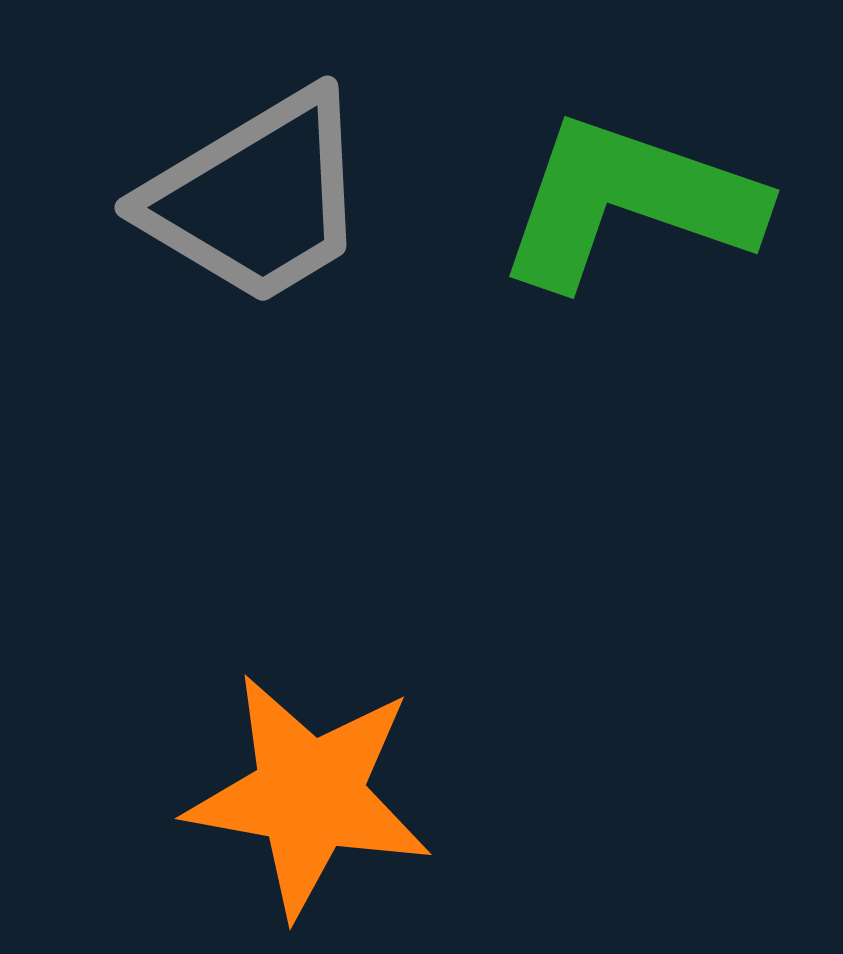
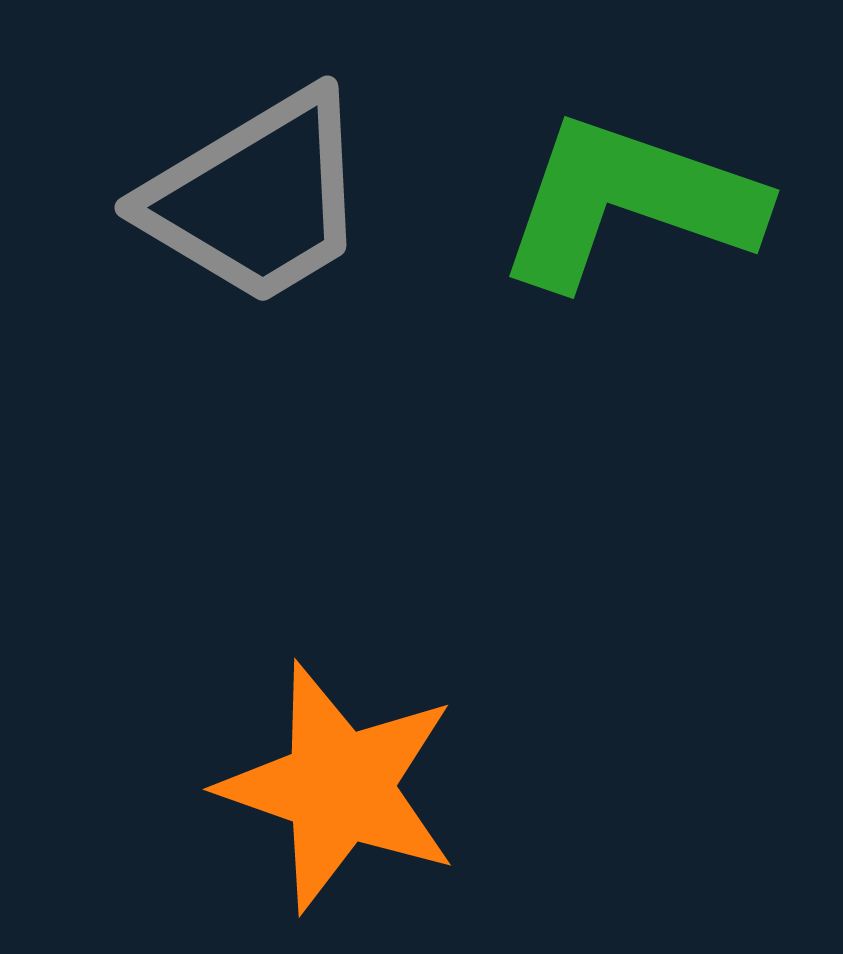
orange star: moved 30 px right, 8 px up; rotated 9 degrees clockwise
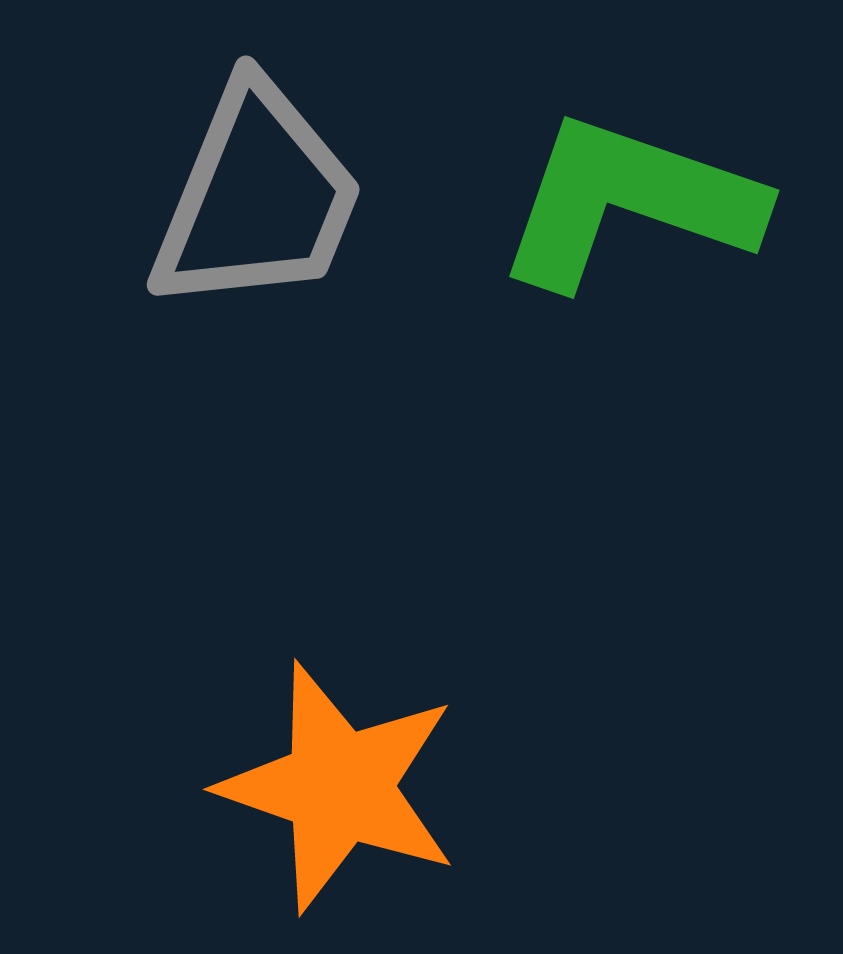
gray trapezoid: rotated 37 degrees counterclockwise
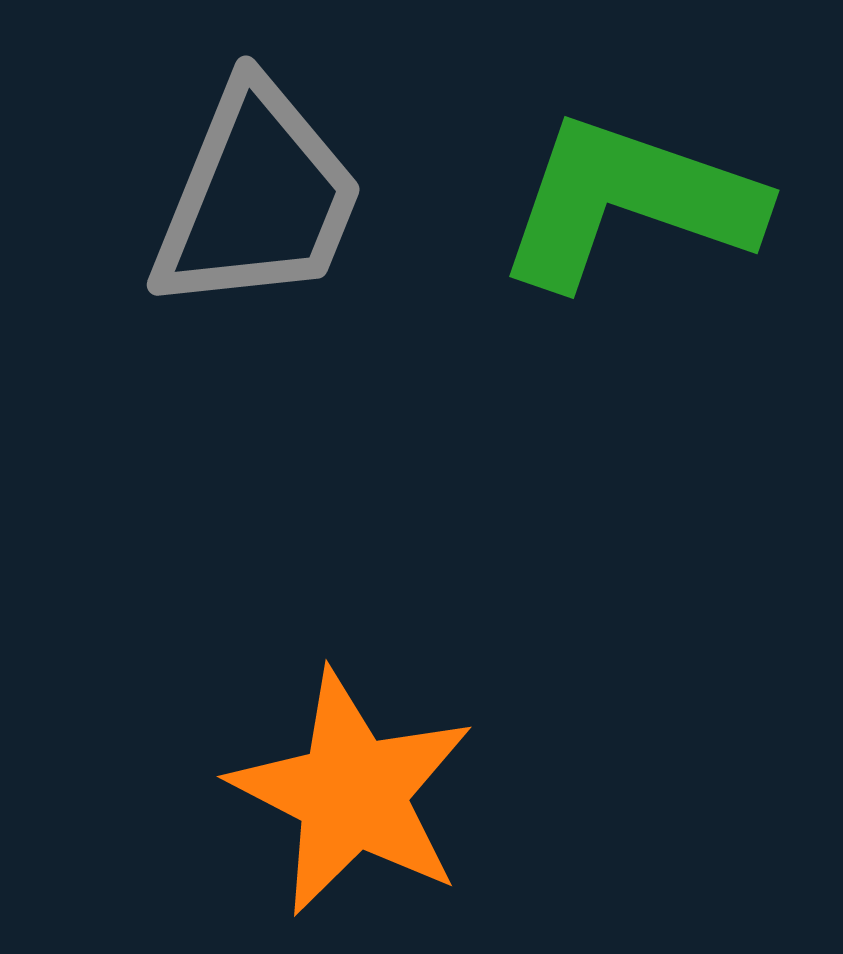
orange star: moved 13 px right, 6 px down; rotated 8 degrees clockwise
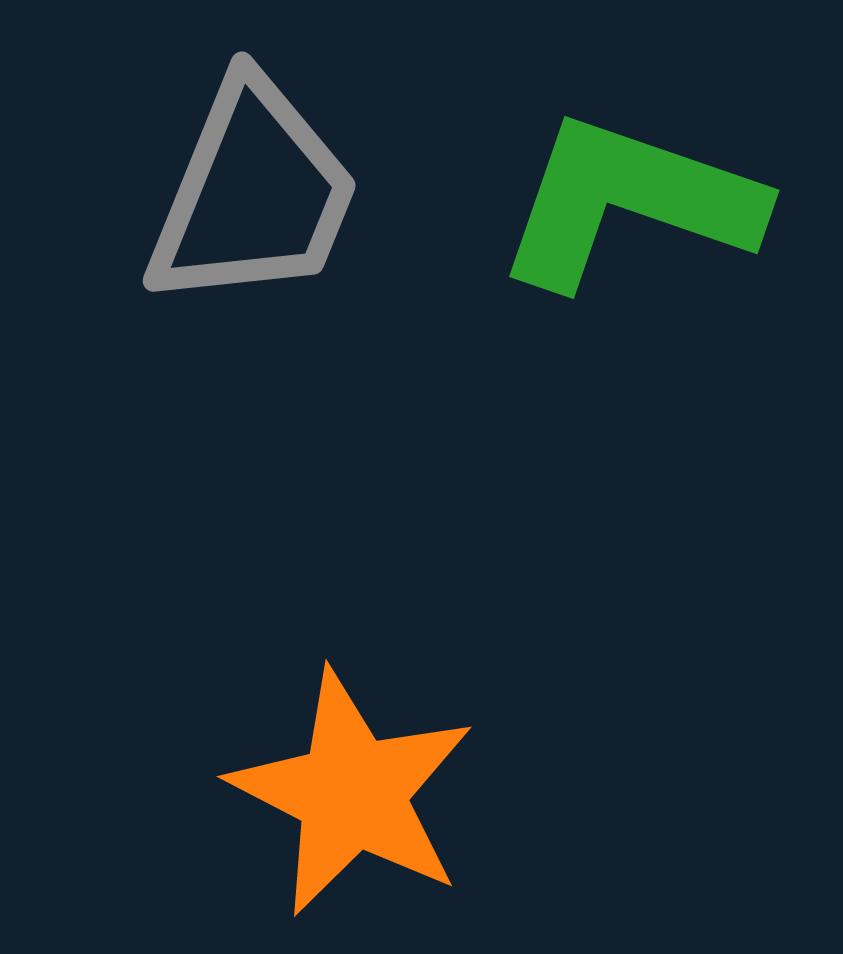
gray trapezoid: moved 4 px left, 4 px up
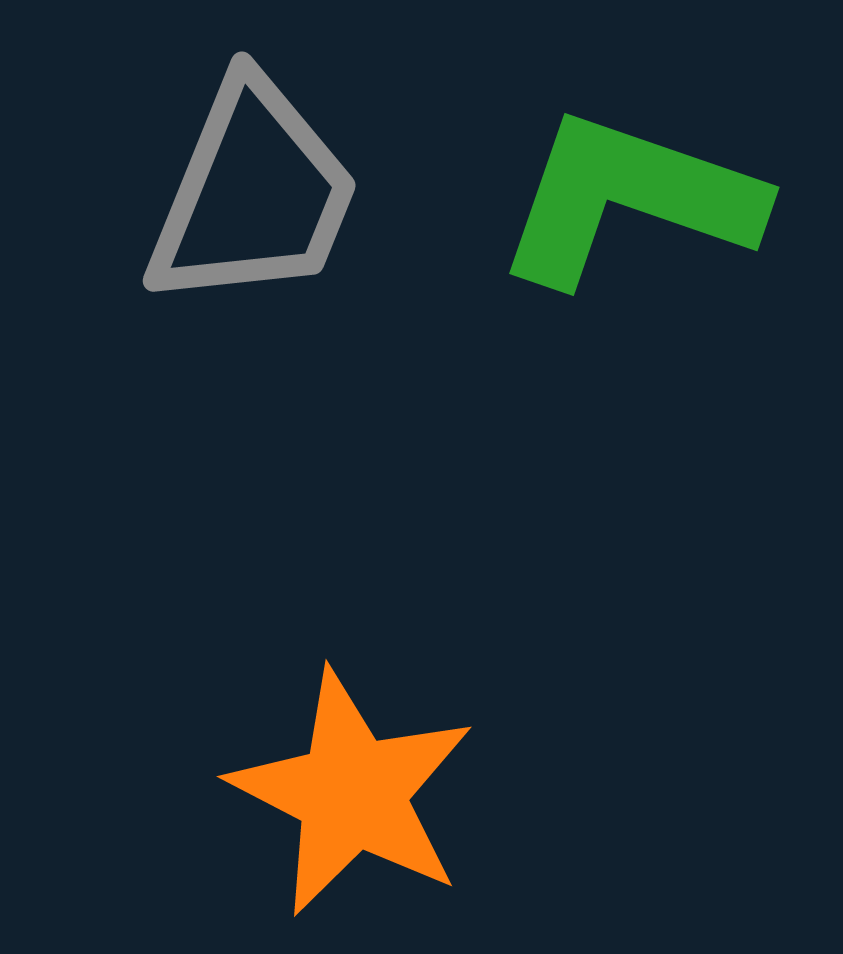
green L-shape: moved 3 px up
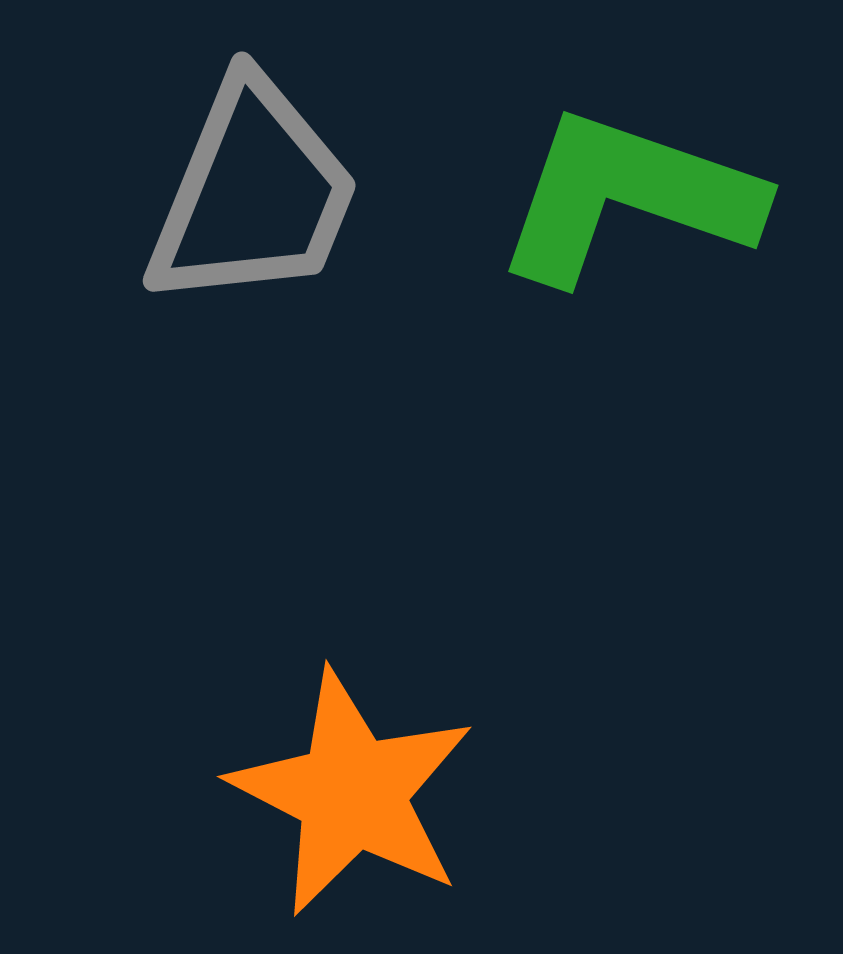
green L-shape: moved 1 px left, 2 px up
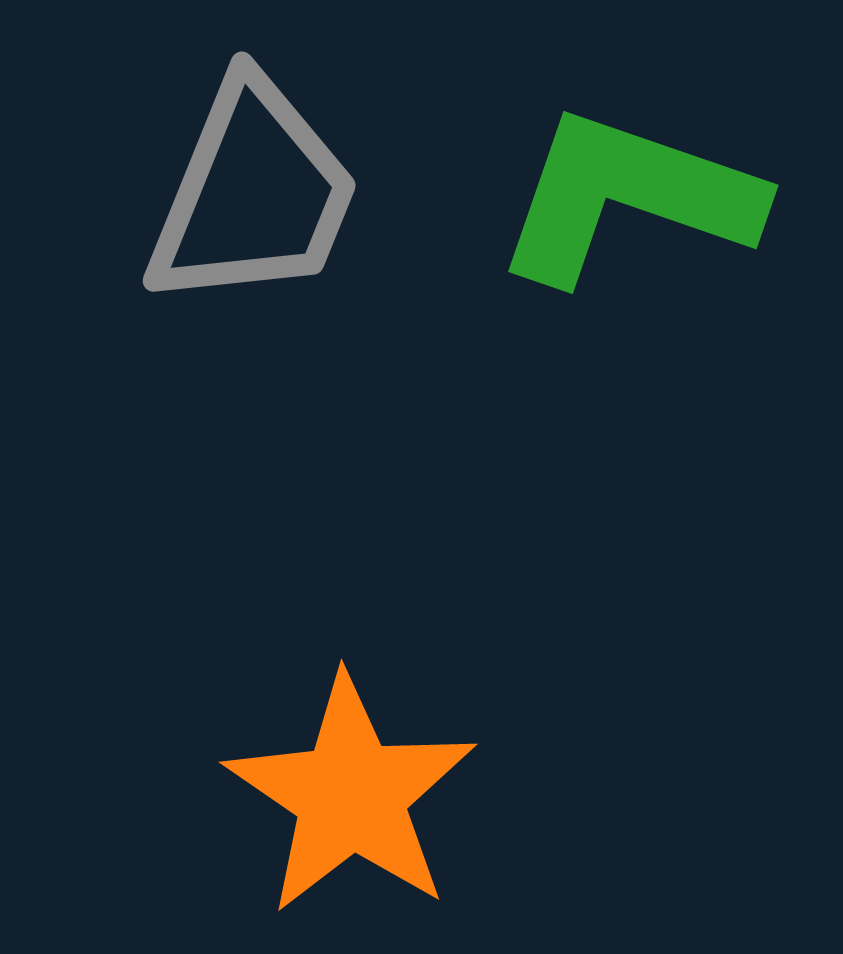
orange star: moved 1 px left, 2 px down; rotated 7 degrees clockwise
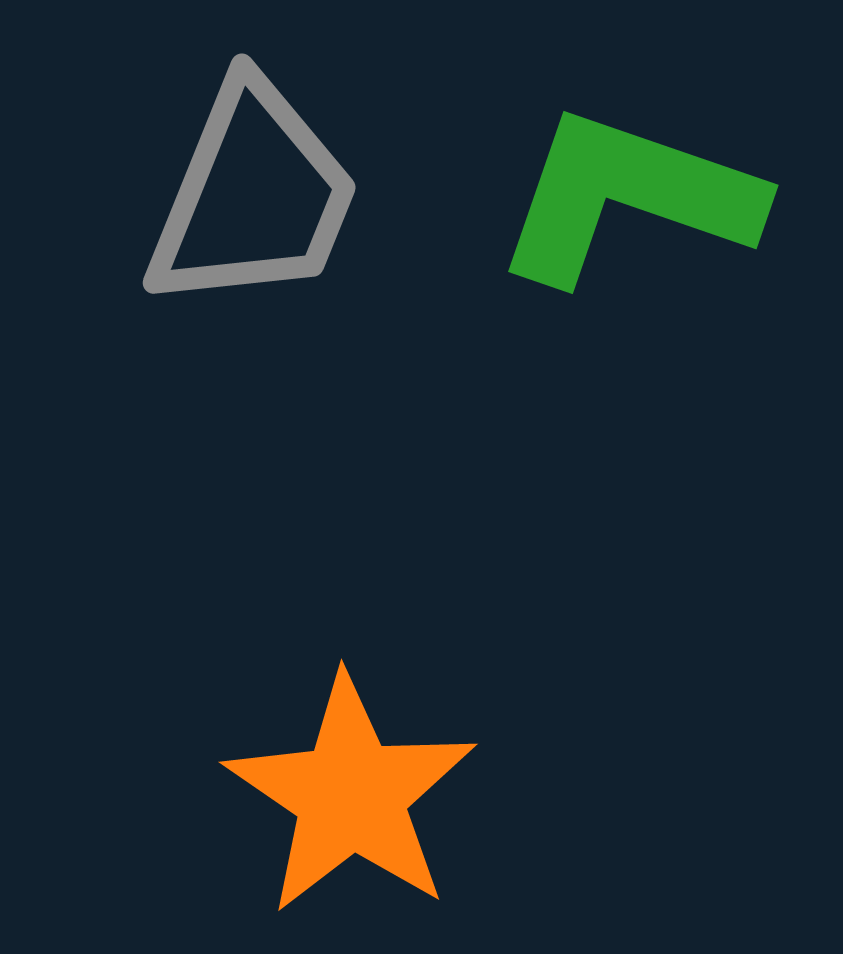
gray trapezoid: moved 2 px down
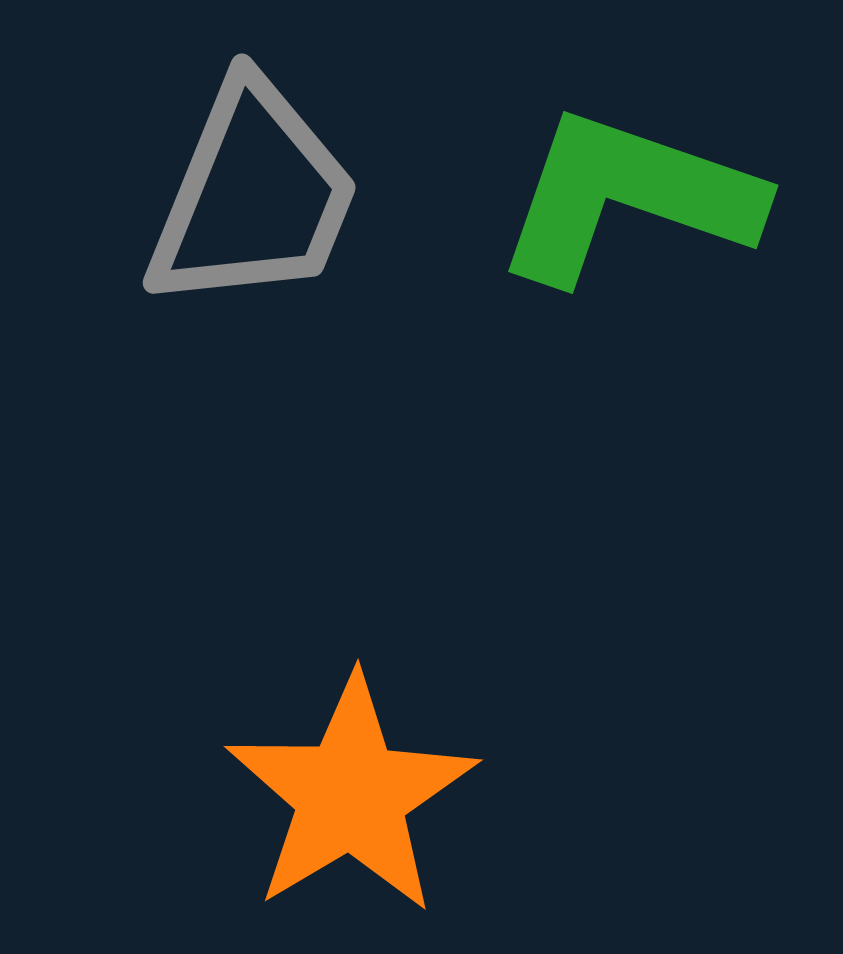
orange star: rotated 7 degrees clockwise
